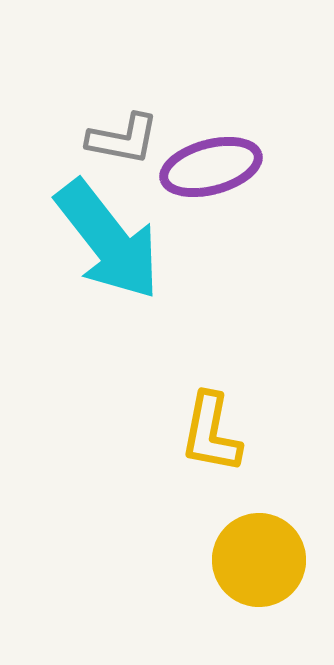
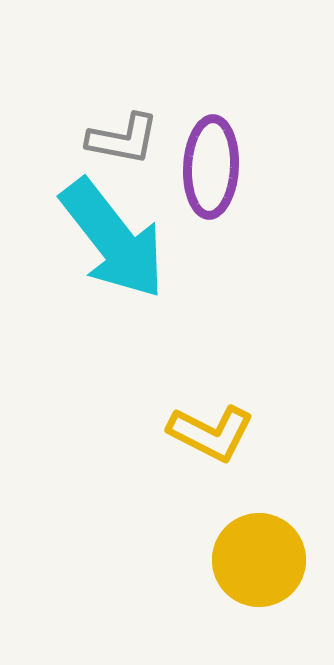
purple ellipse: rotated 72 degrees counterclockwise
cyan arrow: moved 5 px right, 1 px up
yellow L-shape: rotated 74 degrees counterclockwise
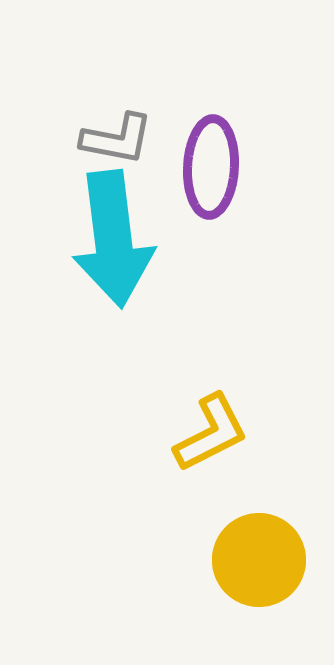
gray L-shape: moved 6 px left
cyan arrow: rotated 31 degrees clockwise
yellow L-shape: rotated 54 degrees counterclockwise
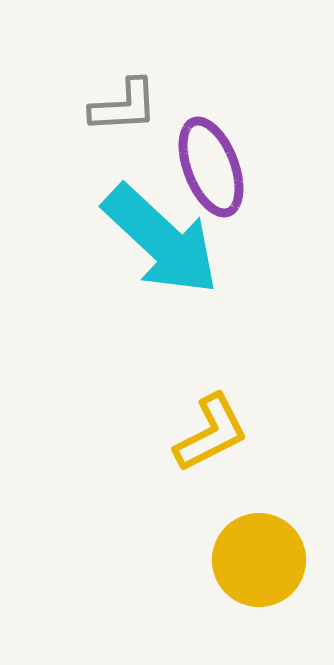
gray L-shape: moved 7 px right, 33 px up; rotated 14 degrees counterclockwise
purple ellipse: rotated 24 degrees counterclockwise
cyan arrow: moved 48 px right, 1 px down; rotated 40 degrees counterclockwise
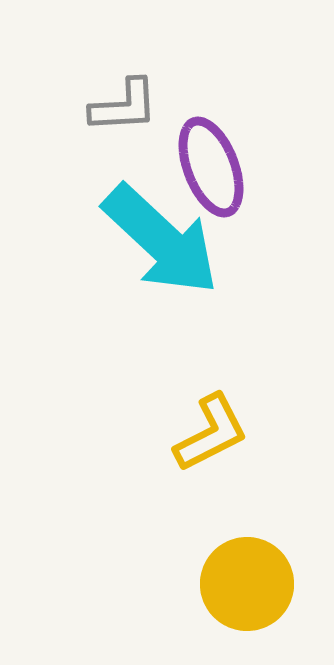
yellow circle: moved 12 px left, 24 px down
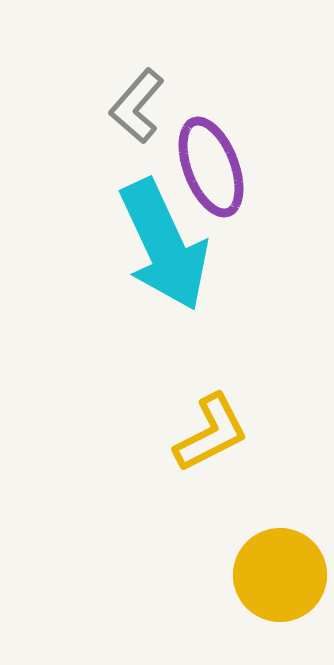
gray L-shape: moved 13 px right; rotated 134 degrees clockwise
cyan arrow: moved 3 px right, 5 px down; rotated 22 degrees clockwise
yellow circle: moved 33 px right, 9 px up
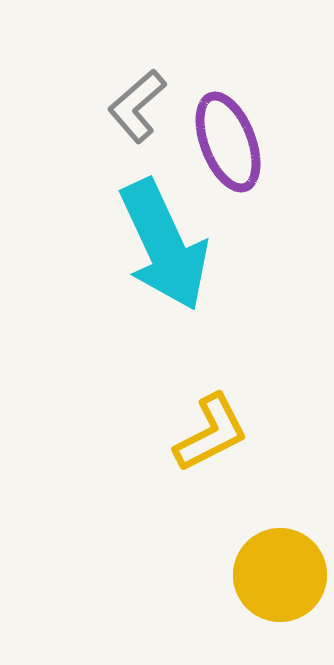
gray L-shape: rotated 8 degrees clockwise
purple ellipse: moved 17 px right, 25 px up
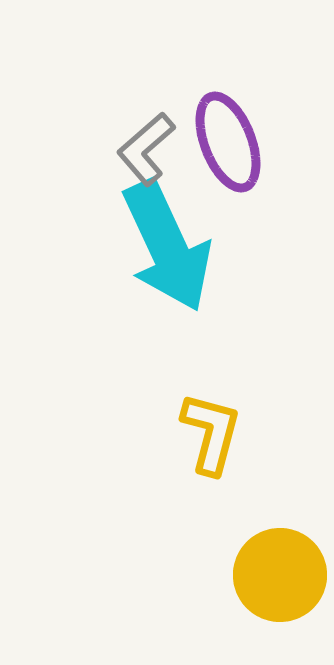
gray L-shape: moved 9 px right, 43 px down
cyan arrow: moved 3 px right, 1 px down
yellow L-shape: rotated 48 degrees counterclockwise
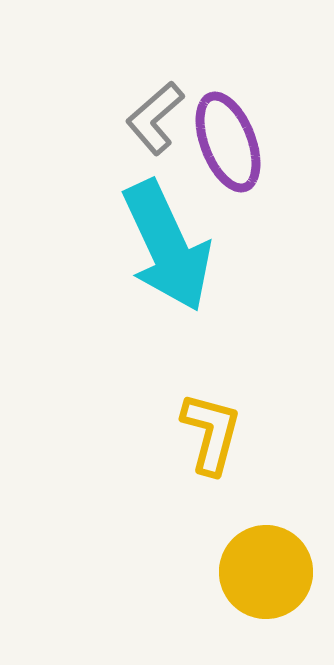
gray L-shape: moved 9 px right, 31 px up
yellow circle: moved 14 px left, 3 px up
